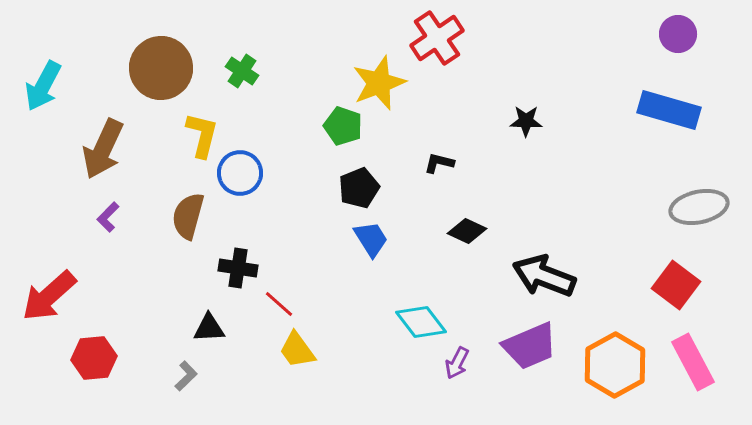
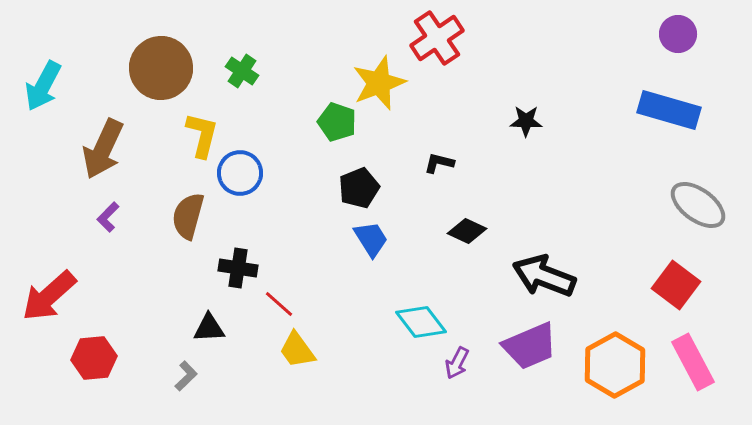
green pentagon: moved 6 px left, 4 px up
gray ellipse: moved 1 px left, 2 px up; rotated 48 degrees clockwise
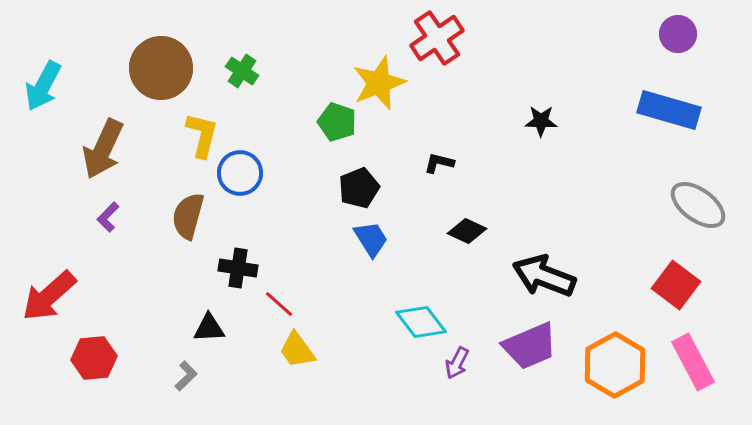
black star: moved 15 px right
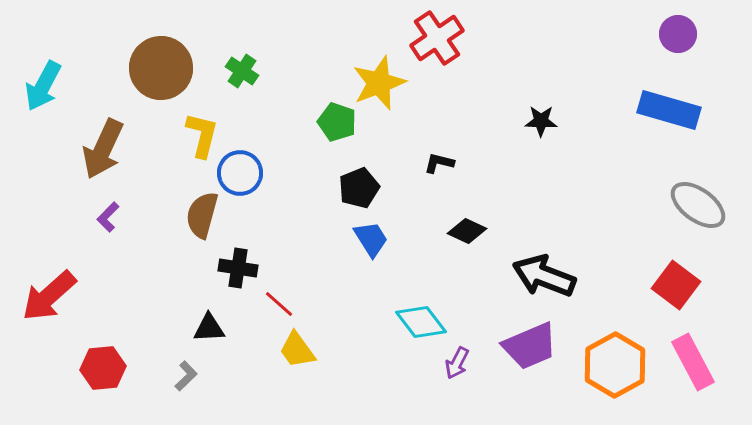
brown semicircle: moved 14 px right, 1 px up
red hexagon: moved 9 px right, 10 px down
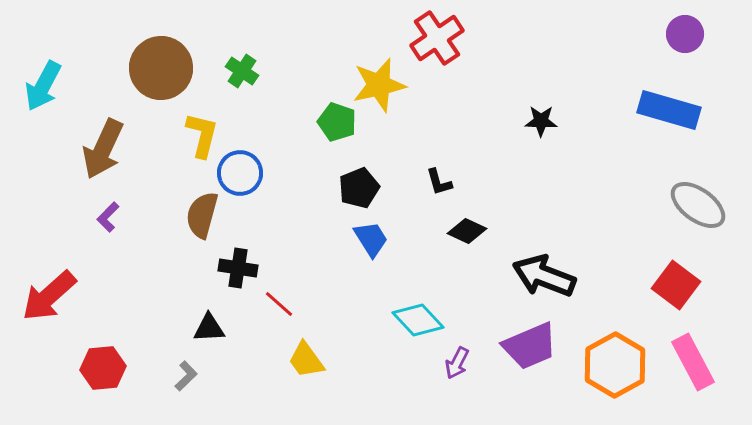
purple circle: moved 7 px right
yellow star: moved 2 px down; rotated 8 degrees clockwise
black L-shape: moved 19 px down; rotated 120 degrees counterclockwise
cyan diamond: moved 3 px left, 2 px up; rotated 6 degrees counterclockwise
yellow trapezoid: moved 9 px right, 10 px down
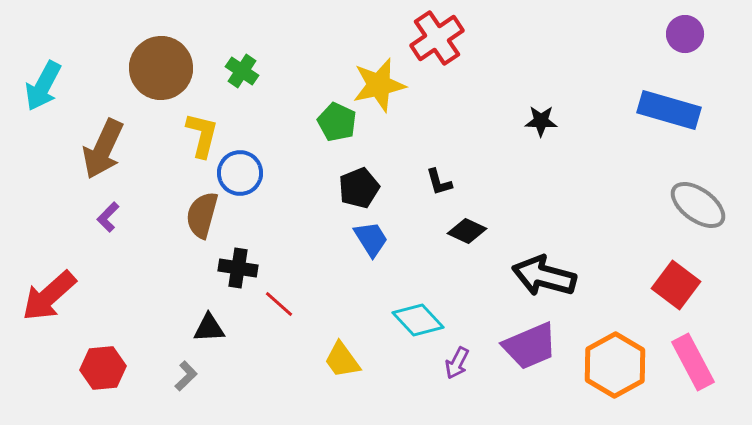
green pentagon: rotated 6 degrees clockwise
black arrow: rotated 6 degrees counterclockwise
yellow trapezoid: moved 36 px right
